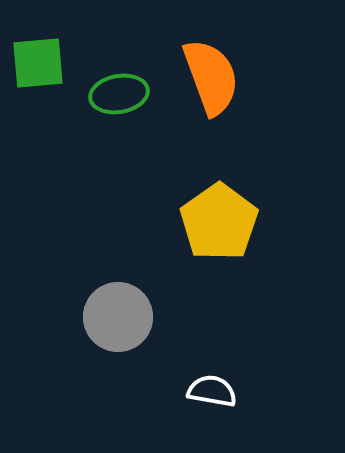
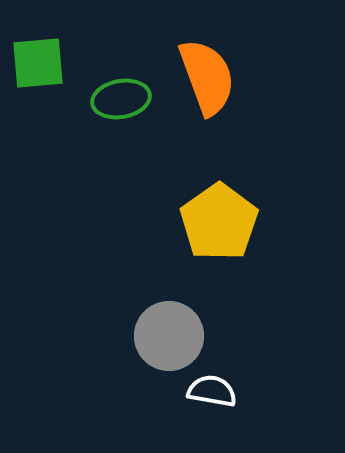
orange semicircle: moved 4 px left
green ellipse: moved 2 px right, 5 px down
gray circle: moved 51 px right, 19 px down
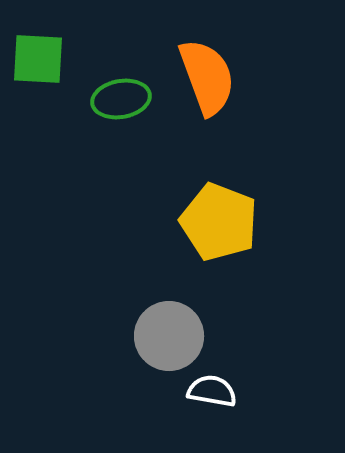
green square: moved 4 px up; rotated 8 degrees clockwise
yellow pentagon: rotated 16 degrees counterclockwise
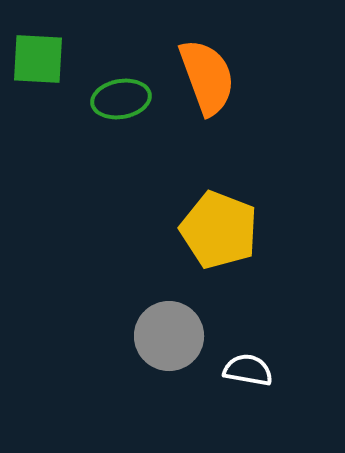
yellow pentagon: moved 8 px down
white semicircle: moved 36 px right, 21 px up
